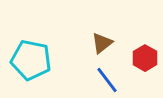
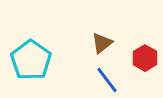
cyan pentagon: rotated 24 degrees clockwise
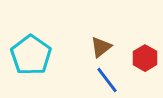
brown triangle: moved 1 px left, 4 px down
cyan pentagon: moved 5 px up
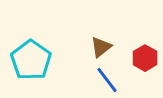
cyan pentagon: moved 5 px down
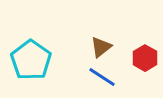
blue line: moved 5 px left, 3 px up; rotated 20 degrees counterclockwise
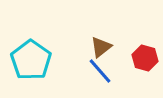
red hexagon: rotated 15 degrees counterclockwise
blue line: moved 2 px left, 6 px up; rotated 16 degrees clockwise
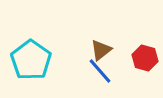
brown triangle: moved 3 px down
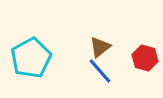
brown triangle: moved 1 px left, 3 px up
cyan pentagon: moved 2 px up; rotated 9 degrees clockwise
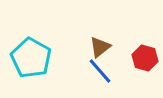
cyan pentagon: rotated 15 degrees counterclockwise
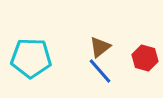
cyan pentagon: rotated 27 degrees counterclockwise
